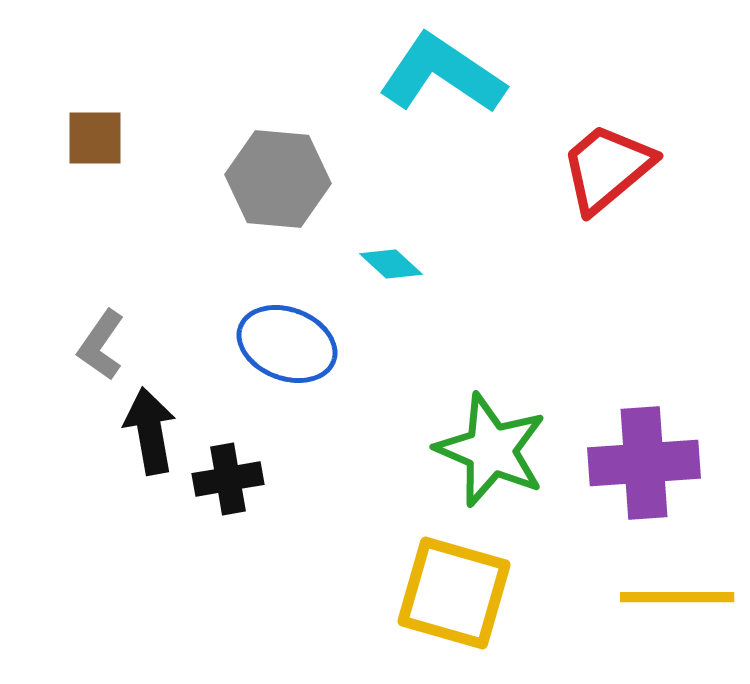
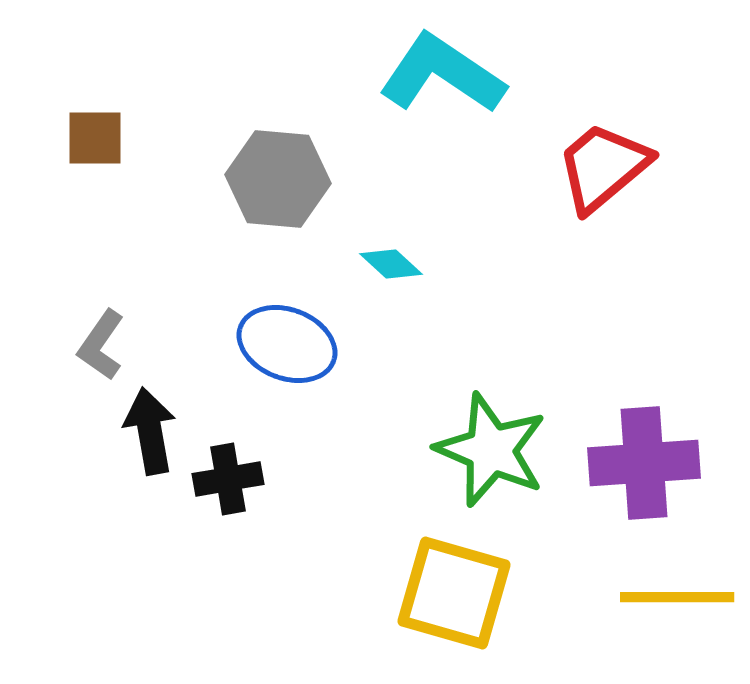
red trapezoid: moved 4 px left, 1 px up
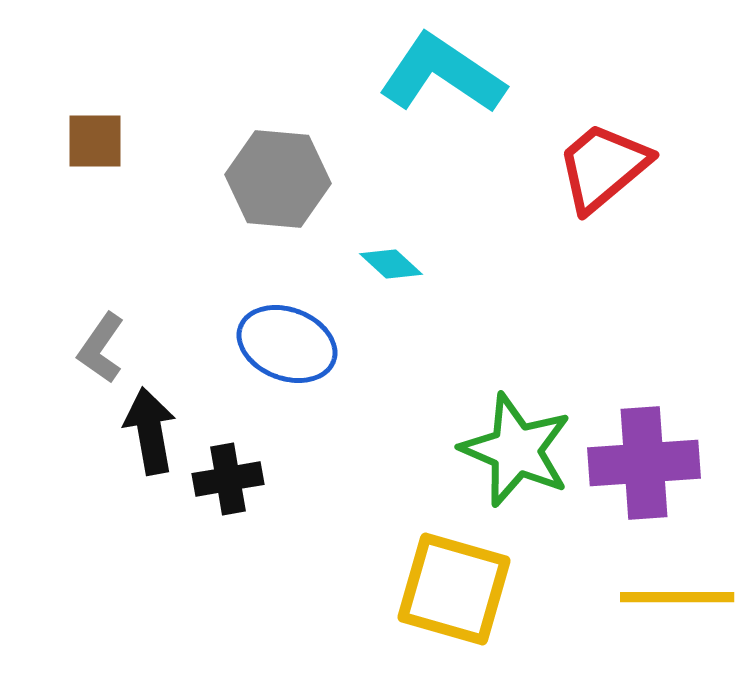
brown square: moved 3 px down
gray L-shape: moved 3 px down
green star: moved 25 px right
yellow square: moved 4 px up
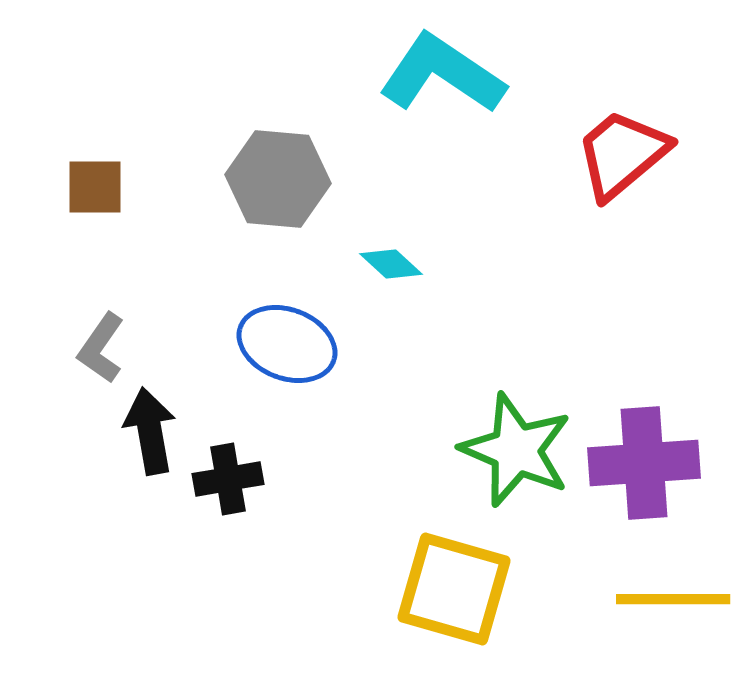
brown square: moved 46 px down
red trapezoid: moved 19 px right, 13 px up
yellow line: moved 4 px left, 2 px down
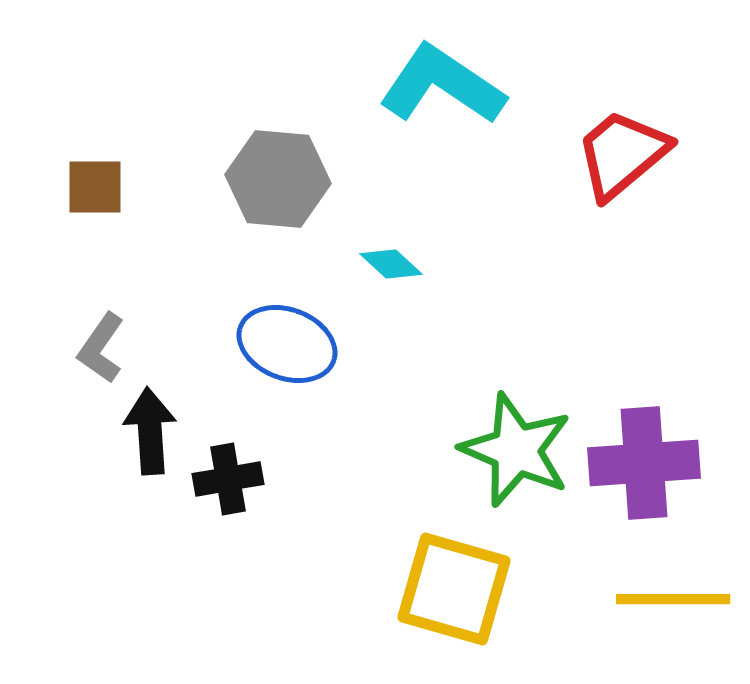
cyan L-shape: moved 11 px down
black arrow: rotated 6 degrees clockwise
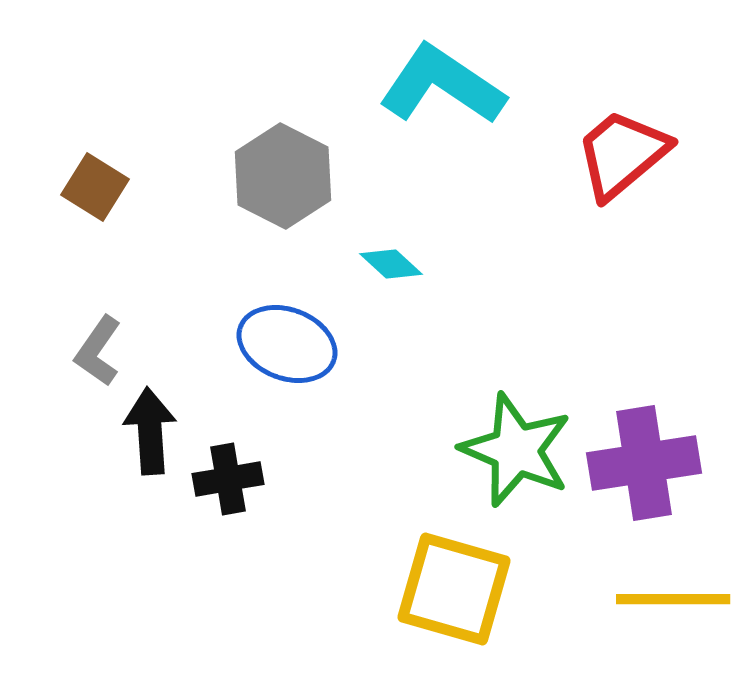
gray hexagon: moved 5 px right, 3 px up; rotated 22 degrees clockwise
brown square: rotated 32 degrees clockwise
gray L-shape: moved 3 px left, 3 px down
purple cross: rotated 5 degrees counterclockwise
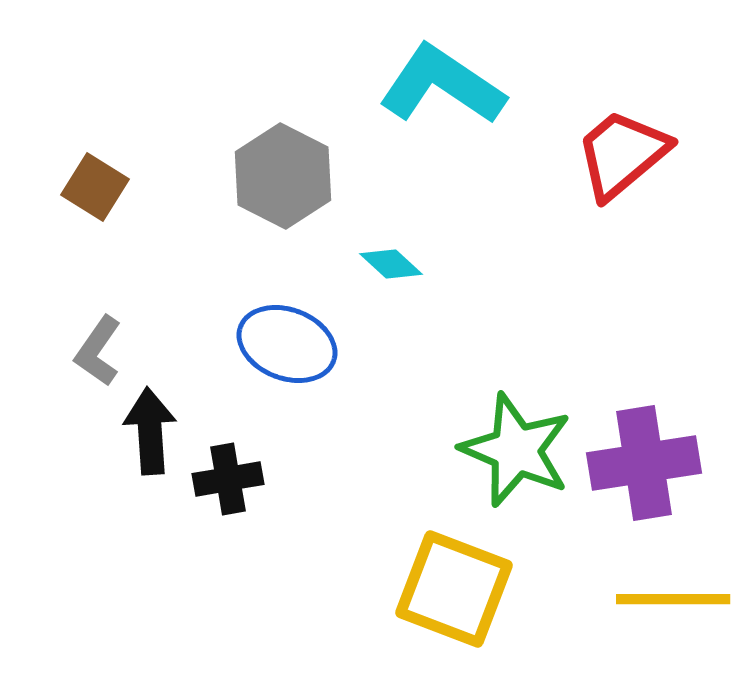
yellow square: rotated 5 degrees clockwise
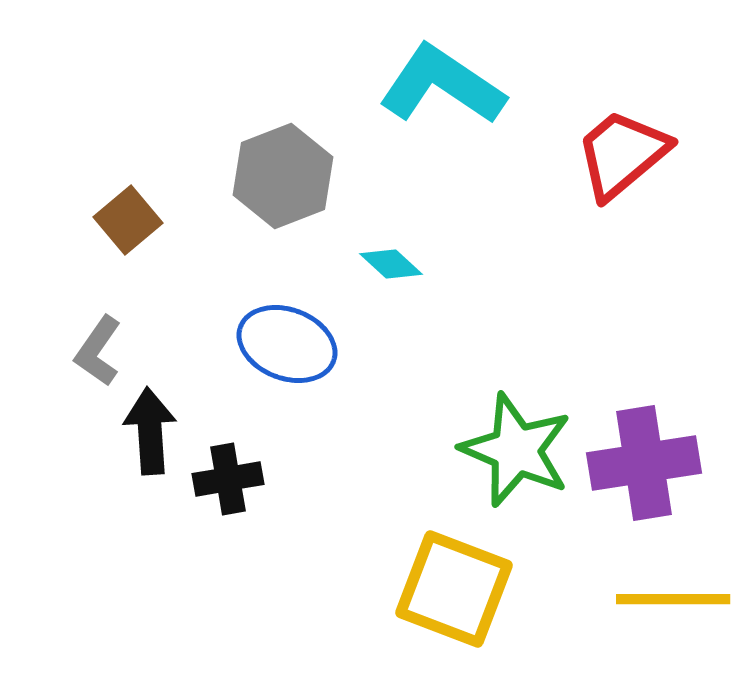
gray hexagon: rotated 12 degrees clockwise
brown square: moved 33 px right, 33 px down; rotated 18 degrees clockwise
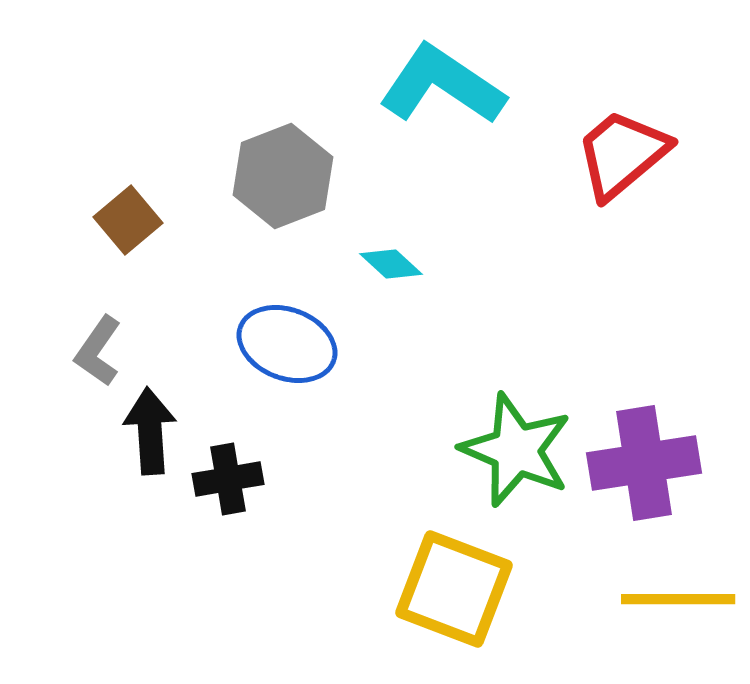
yellow line: moved 5 px right
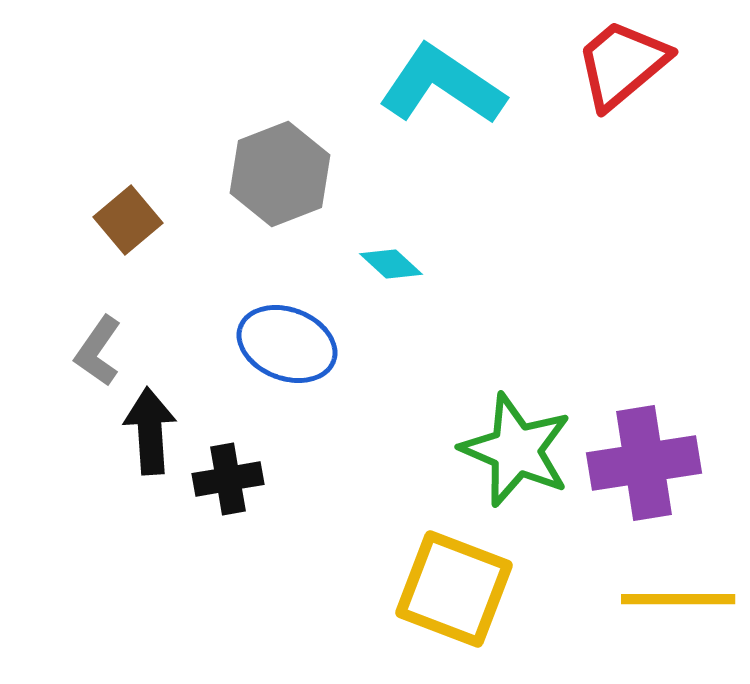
red trapezoid: moved 90 px up
gray hexagon: moved 3 px left, 2 px up
